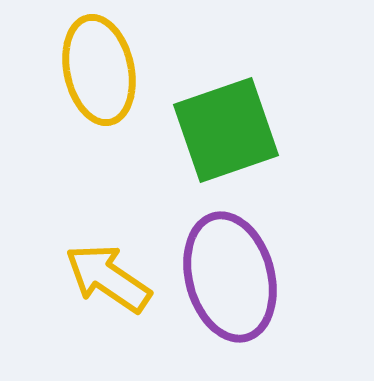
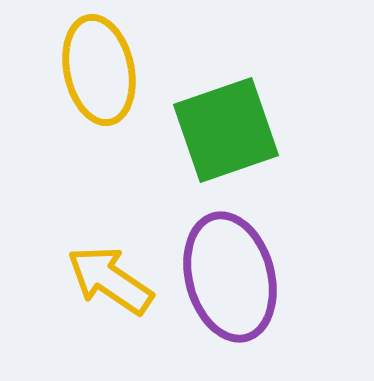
yellow arrow: moved 2 px right, 2 px down
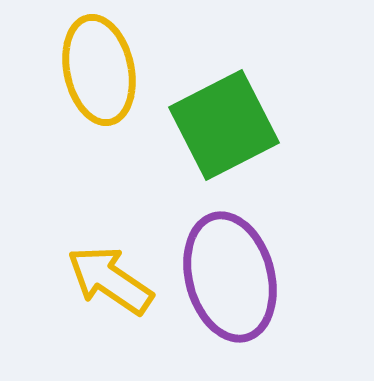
green square: moved 2 px left, 5 px up; rotated 8 degrees counterclockwise
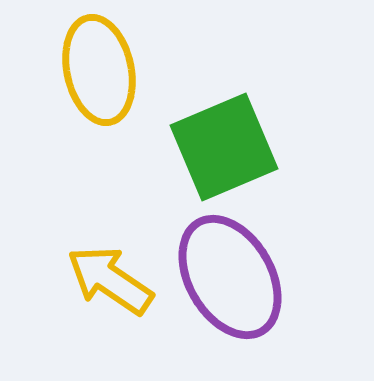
green square: moved 22 px down; rotated 4 degrees clockwise
purple ellipse: rotated 15 degrees counterclockwise
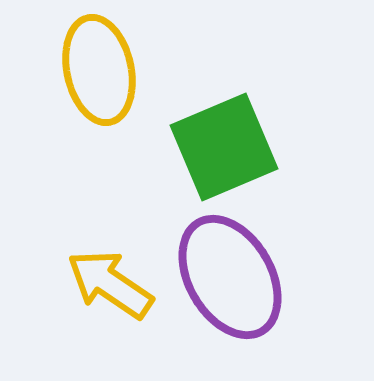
yellow arrow: moved 4 px down
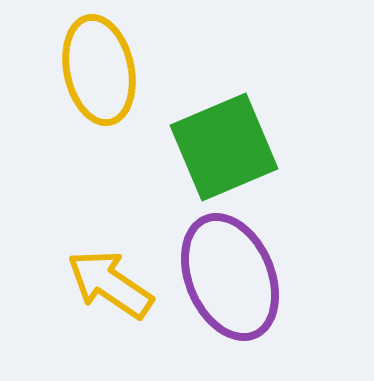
purple ellipse: rotated 7 degrees clockwise
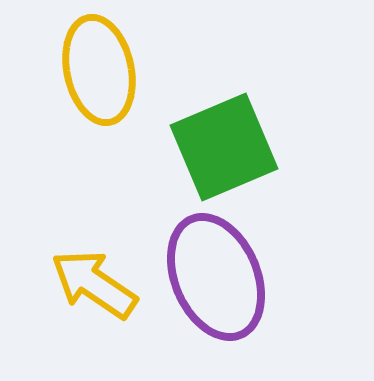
purple ellipse: moved 14 px left
yellow arrow: moved 16 px left
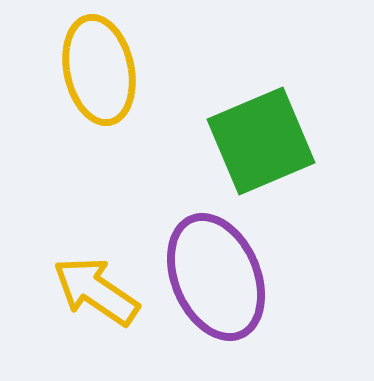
green square: moved 37 px right, 6 px up
yellow arrow: moved 2 px right, 7 px down
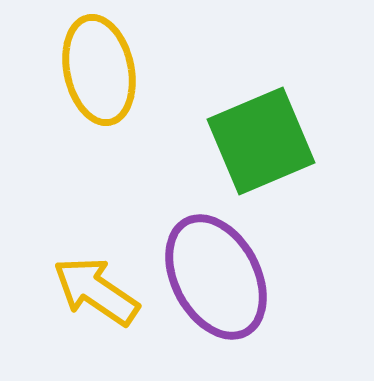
purple ellipse: rotated 5 degrees counterclockwise
